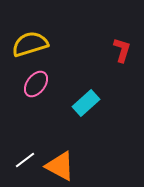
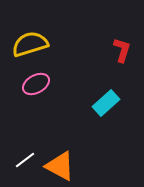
pink ellipse: rotated 24 degrees clockwise
cyan rectangle: moved 20 px right
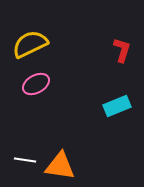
yellow semicircle: rotated 9 degrees counterclockwise
cyan rectangle: moved 11 px right, 3 px down; rotated 20 degrees clockwise
white line: rotated 45 degrees clockwise
orange triangle: rotated 20 degrees counterclockwise
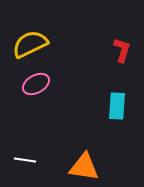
cyan rectangle: rotated 64 degrees counterclockwise
orange triangle: moved 24 px right, 1 px down
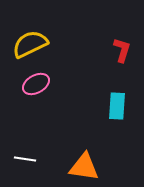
white line: moved 1 px up
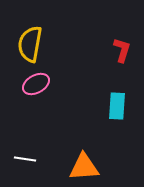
yellow semicircle: rotated 54 degrees counterclockwise
orange triangle: rotated 12 degrees counterclockwise
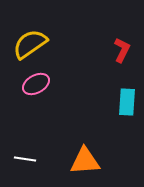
yellow semicircle: rotated 45 degrees clockwise
red L-shape: rotated 10 degrees clockwise
cyan rectangle: moved 10 px right, 4 px up
orange triangle: moved 1 px right, 6 px up
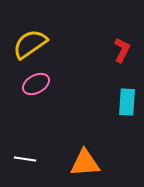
orange triangle: moved 2 px down
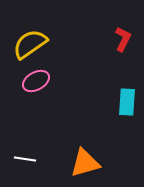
red L-shape: moved 1 px right, 11 px up
pink ellipse: moved 3 px up
orange triangle: rotated 12 degrees counterclockwise
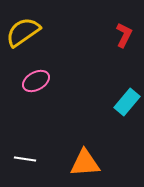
red L-shape: moved 1 px right, 4 px up
yellow semicircle: moved 7 px left, 12 px up
cyan rectangle: rotated 36 degrees clockwise
orange triangle: rotated 12 degrees clockwise
